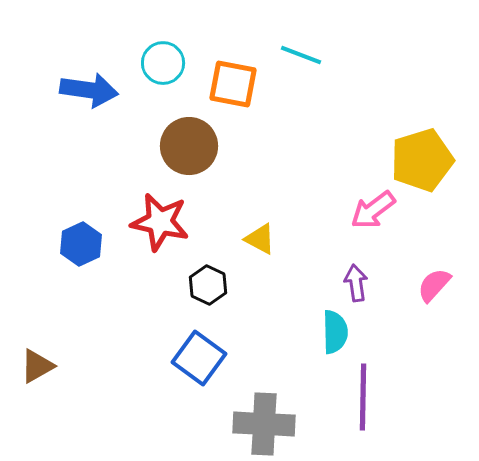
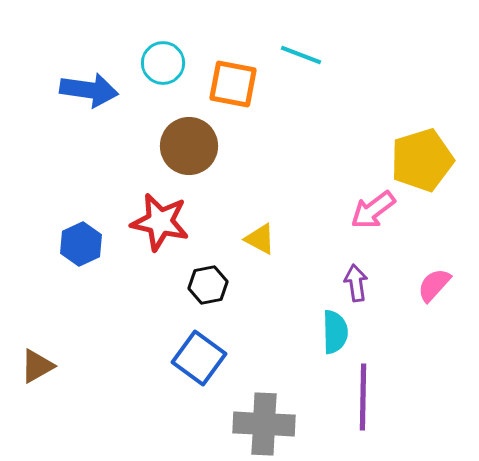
black hexagon: rotated 24 degrees clockwise
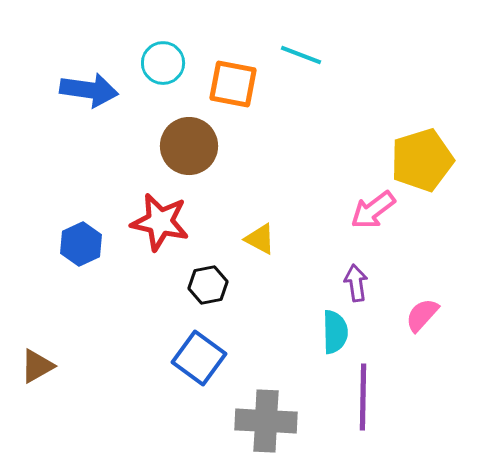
pink semicircle: moved 12 px left, 30 px down
gray cross: moved 2 px right, 3 px up
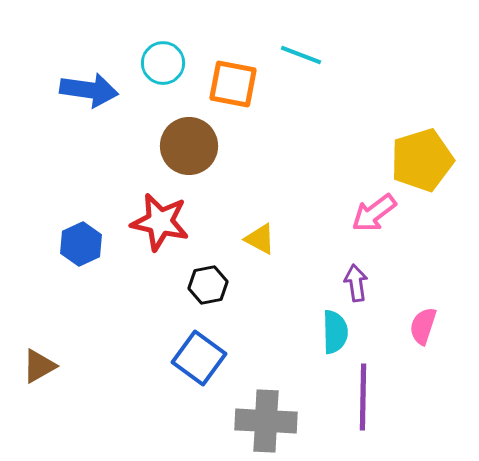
pink arrow: moved 1 px right, 3 px down
pink semicircle: moved 1 px right, 11 px down; rotated 24 degrees counterclockwise
brown triangle: moved 2 px right
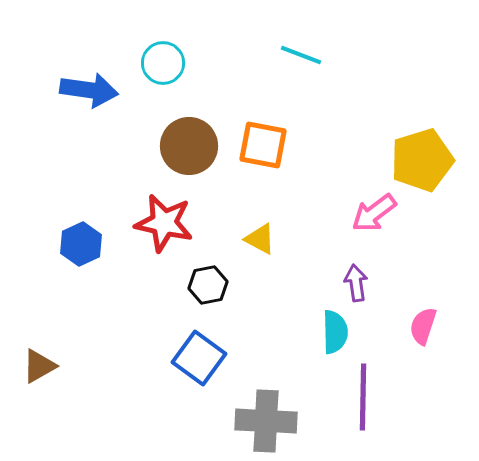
orange square: moved 30 px right, 61 px down
red star: moved 4 px right, 1 px down
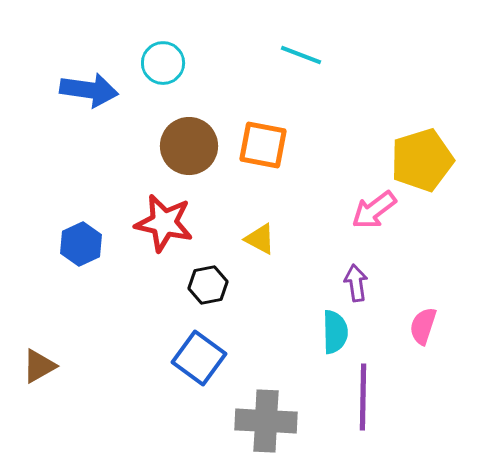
pink arrow: moved 3 px up
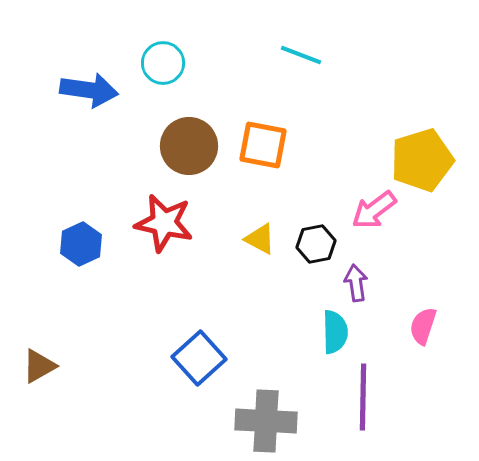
black hexagon: moved 108 px right, 41 px up
blue square: rotated 12 degrees clockwise
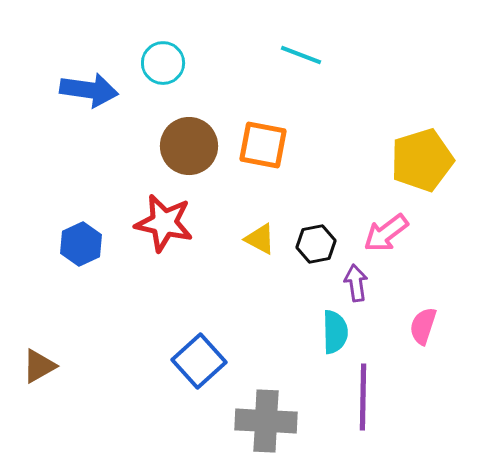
pink arrow: moved 12 px right, 23 px down
blue square: moved 3 px down
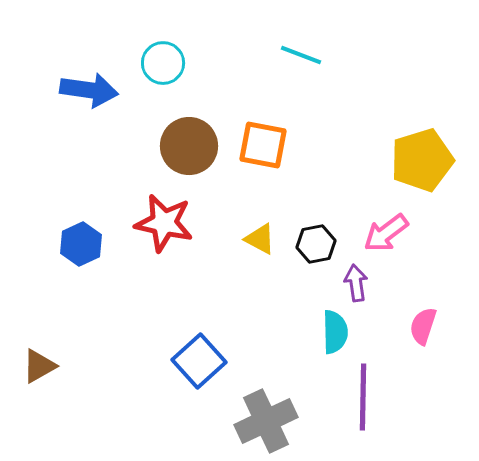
gray cross: rotated 28 degrees counterclockwise
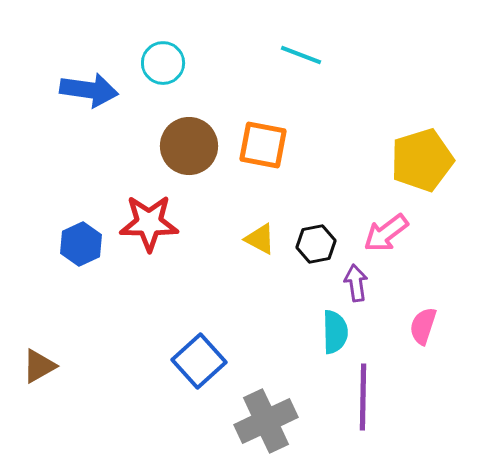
red star: moved 15 px left; rotated 12 degrees counterclockwise
